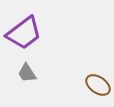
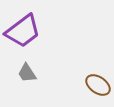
purple trapezoid: moved 1 px left, 2 px up
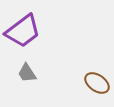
brown ellipse: moved 1 px left, 2 px up
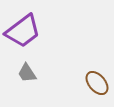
brown ellipse: rotated 15 degrees clockwise
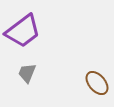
gray trapezoid: rotated 55 degrees clockwise
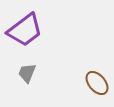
purple trapezoid: moved 2 px right, 1 px up
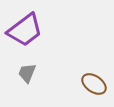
brown ellipse: moved 3 px left, 1 px down; rotated 15 degrees counterclockwise
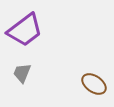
gray trapezoid: moved 5 px left
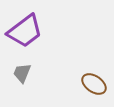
purple trapezoid: moved 1 px down
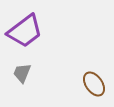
brown ellipse: rotated 20 degrees clockwise
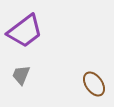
gray trapezoid: moved 1 px left, 2 px down
